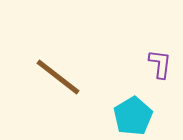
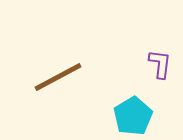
brown line: rotated 66 degrees counterclockwise
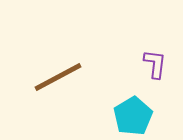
purple L-shape: moved 5 px left
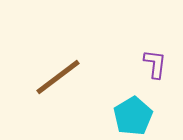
brown line: rotated 9 degrees counterclockwise
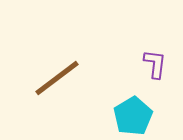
brown line: moved 1 px left, 1 px down
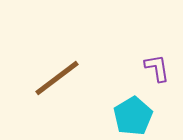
purple L-shape: moved 2 px right, 4 px down; rotated 16 degrees counterclockwise
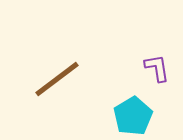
brown line: moved 1 px down
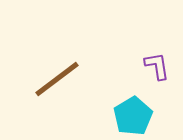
purple L-shape: moved 2 px up
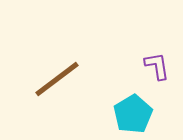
cyan pentagon: moved 2 px up
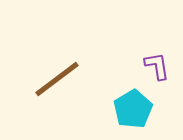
cyan pentagon: moved 5 px up
